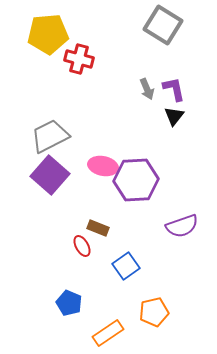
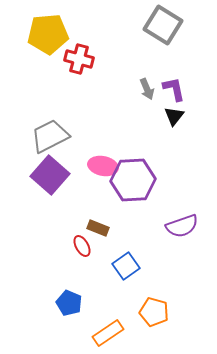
purple hexagon: moved 3 px left
orange pentagon: rotated 28 degrees clockwise
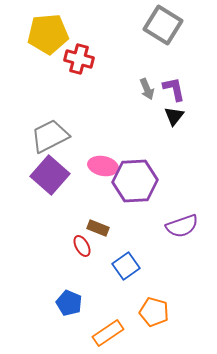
purple hexagon: moved 2 px right, 1 px down
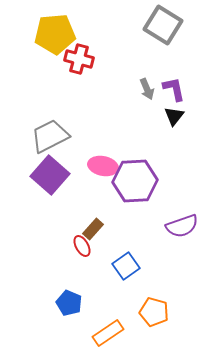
yellow pentagon: moved 7 px right
brown rectangle: moved 5 px left, 1 px down; rotated 70 degrees counterclockwise
